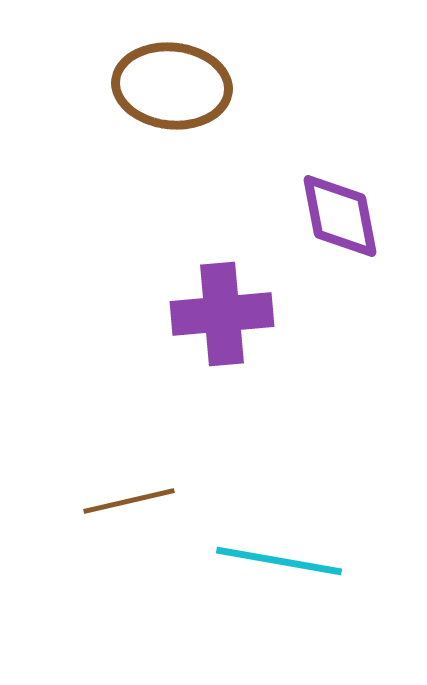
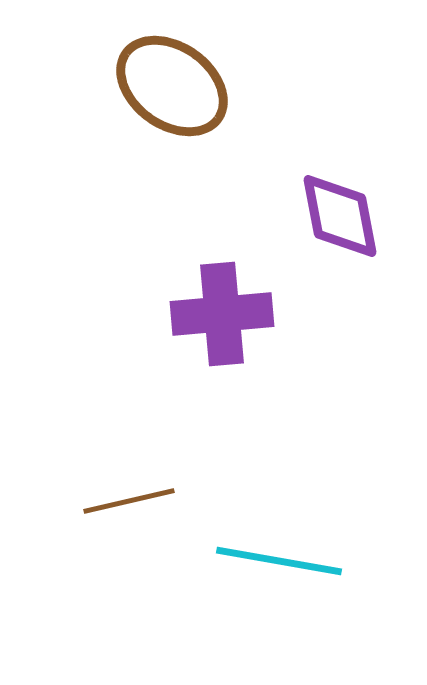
brown ellipse: rotated 30 degrees clockwise
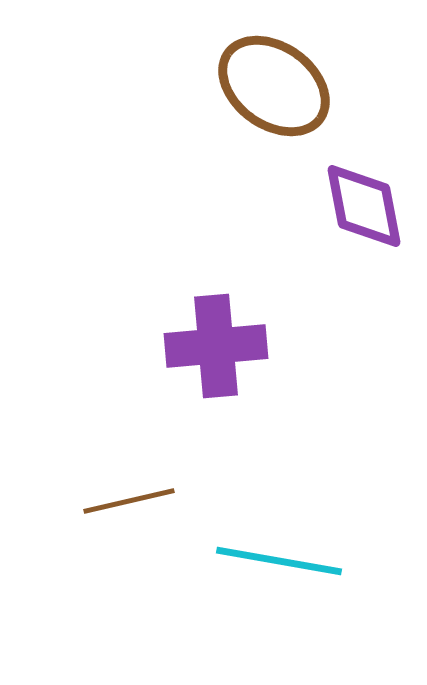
brown ellipse: moved 102 px right
purple diamond: moved 24 px right, 10 px up
purple cross: moved 6 px left, 32 px down
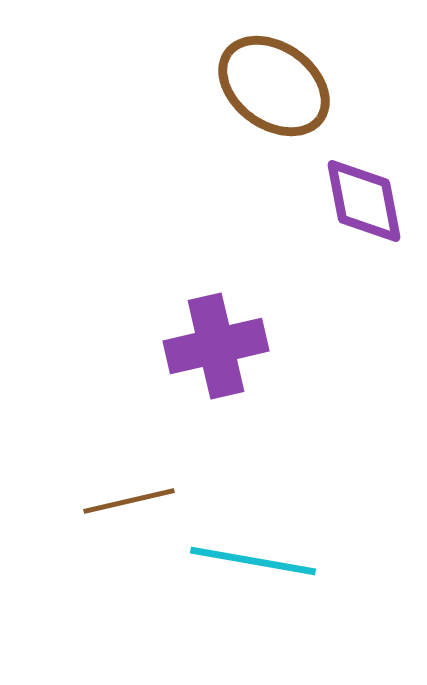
purple diamond: moved 5 px up
purple cross: rotated 8 degrees counterclockwise
cyan line: moved 26 px left
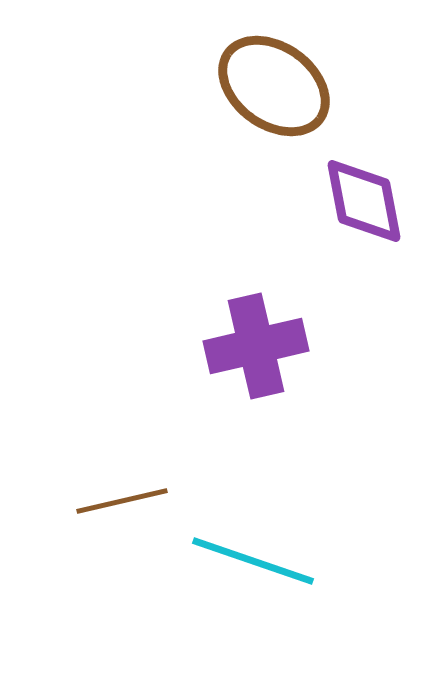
purple cross: moved 40 px right
brown line: moved 7 px left
cyan line: rotated 9 degrees clockwise
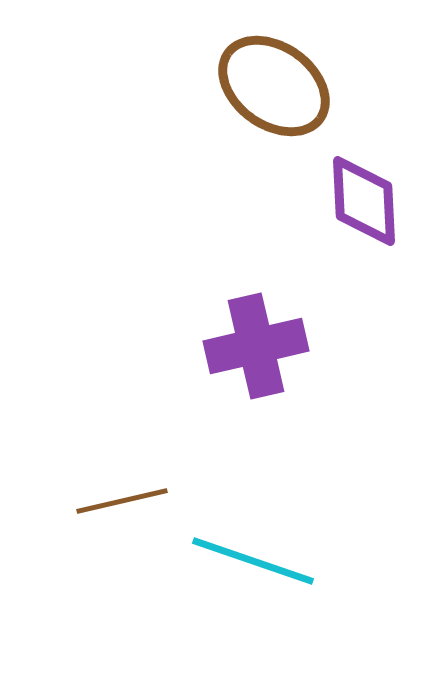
purple diamond: rotated 8 degrees clockwise
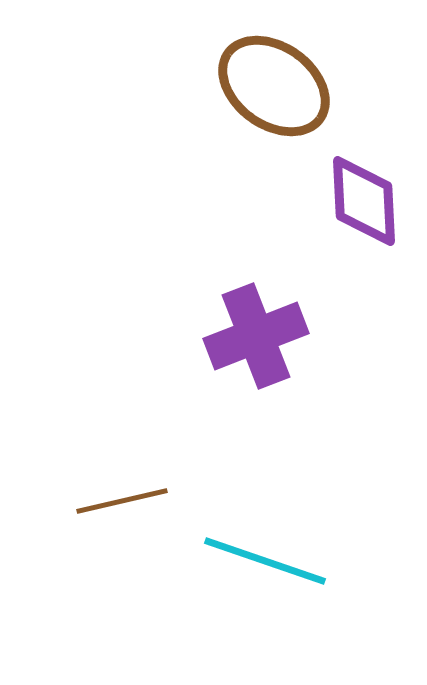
purple cross: moved 10 px up; rotated 8 degrees counterclockwise
cyan line: moved 12 px right
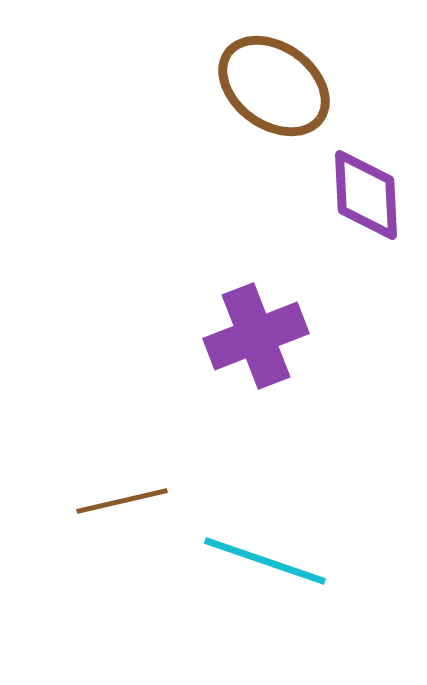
purple diamond: moved 2 px right, 6 px up
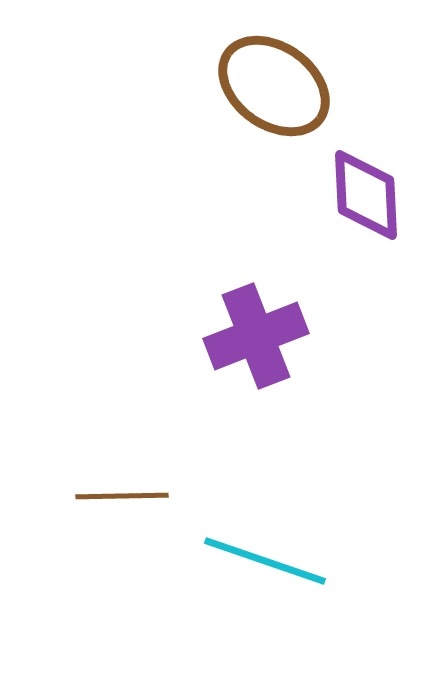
brown line: moved 5 px up; rotated 12 degrees clockwise
